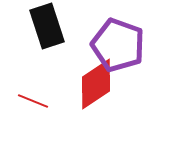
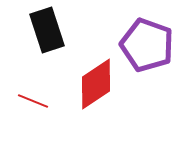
black rectangle: moved 4 px down
purple pentagon: moved 29 px right
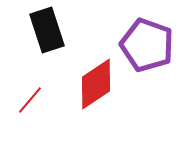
red line: moved 3 px left, 1 px up; rotated 72 degrees counterclockwise
